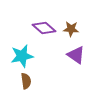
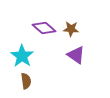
cyan star: rotated 25 degrees counterclockwise
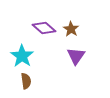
brown star: rotated 28 degrees clockwise
purple triangle: moved 1 px down; rotated 30 degrees clockwise
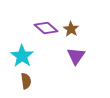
purple diamond: moved 2 px right
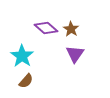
purple triangle: moved 1 px left, 2 px up
brown semicircle: rotated 49 degrees clockwise
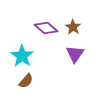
brown star: moved 2 px right, 2 px up
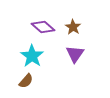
purple diamond: moved 3 px left, 1 px up
cyan star: moved 10 px right
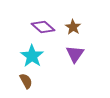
brown semicircle: rotated 70 degrees counterclockwise
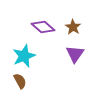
cyan star: moved 8 px left; rotated 15 degrees clockwise
brown semicircle: moved 6 px left
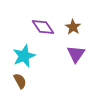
purple diamond: rotated 15 degrees clockwise
purple triangle: moved 1 px right
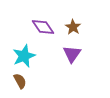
purple triangle: moved 4 px left
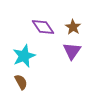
purple triangle: moved 3 px up
brown semicircle: moved 1 px right, 1 px down
